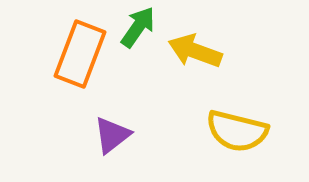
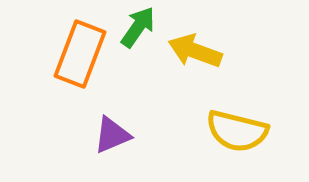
purple triangle: rotated 15 degrees clockwise
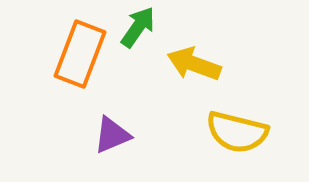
yellow arrow: moved 1 px left, 13 px down
yellow semicircle: moved 1 px down
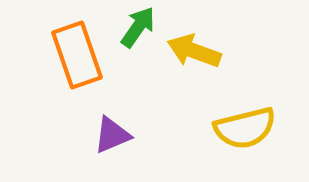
orange rectangle: moved 3 px left, 1 px down; rotated 40 degrees counterclockwise
yellow arrow: moved 13 px up
yellow semicircle: moved 8 px right, 4 px up; rotated 28 degrees counterclockwise
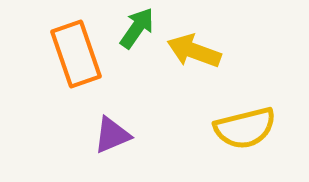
green arrow: moved 1 px left, 1 px down
orange rectangle: moved 1 px left, 1 px up
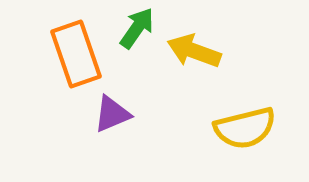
purple triangle: moved 21 px up
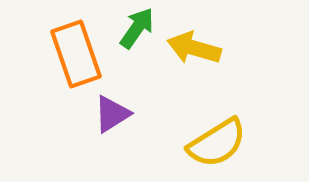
yellow arrow: moved 3 px up; rotated 4 degrees counterclockwise
purple triangle: rotated 9 degrees counterclockwise
yellow semicircle: moved 28 px left, 15 px down; rotated 18 degrees counterclockwise
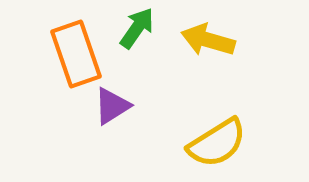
yellow arrow: moved 14 px right, 8 px up
purple triangle: moved 8 px up
